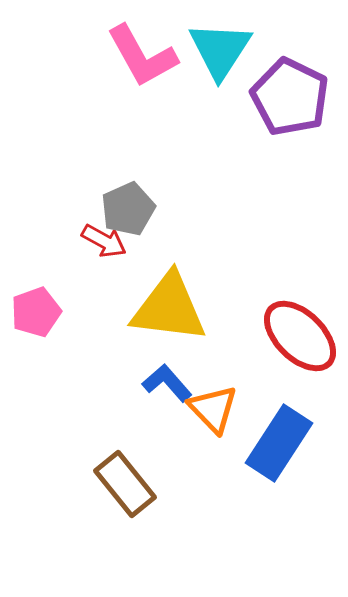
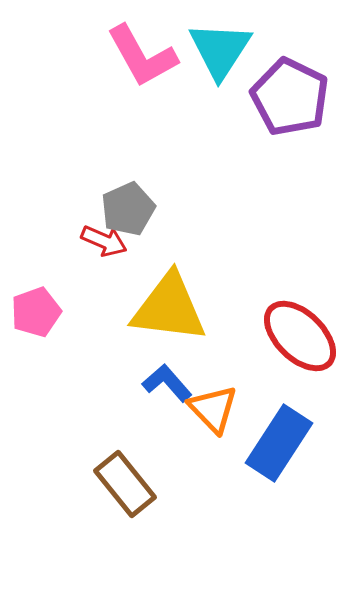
red arrow: rotated 6 degrees counterclockwise
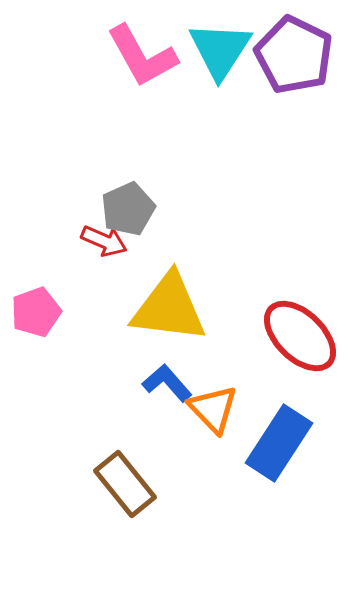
purple pentagon: moved 4 px right, 42 px up
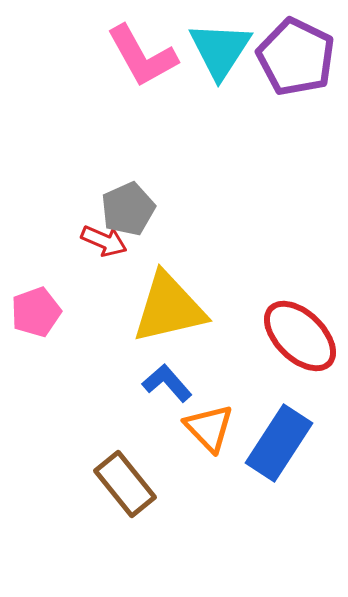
purple pentagon: moved 2 px right, 2 px down
yellow triangle: rotated 20 degrees counterclockwise
orange triangle: moved 4 px left, 19 px down
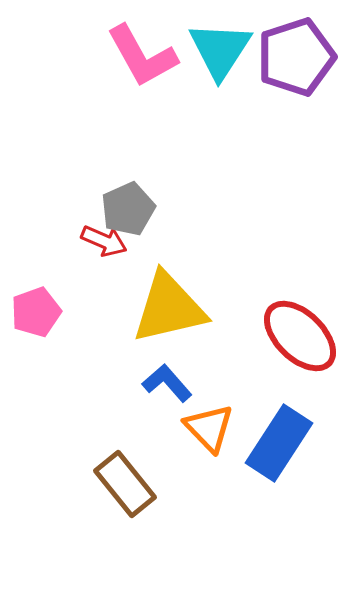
purple pentagon: rotated 28 degrees clockwise
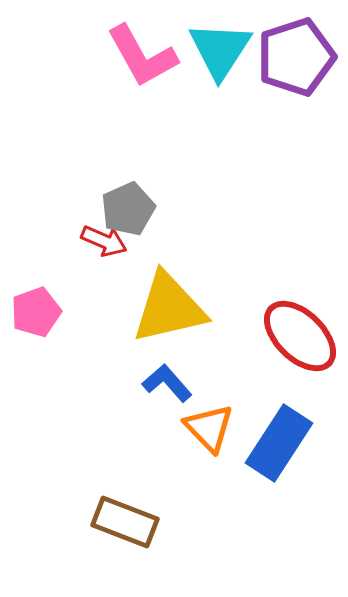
brown rectangle: moved 38 px down; rotated 30 degrees counterclockwise
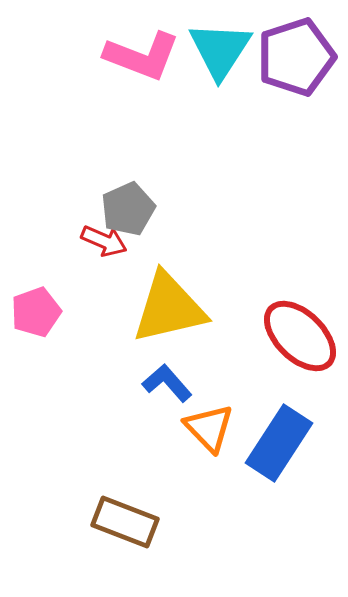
pink L-shape: rotated 40 degrees counterclockwise
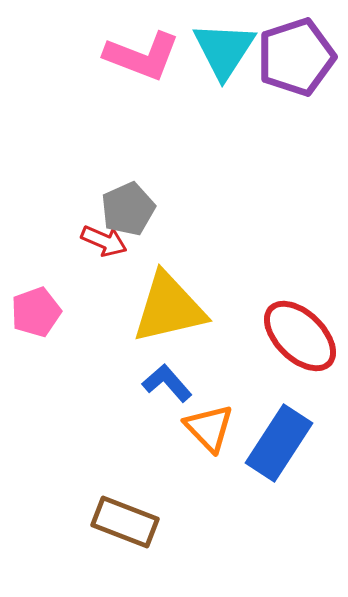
cyan triangle: moved 4 px right
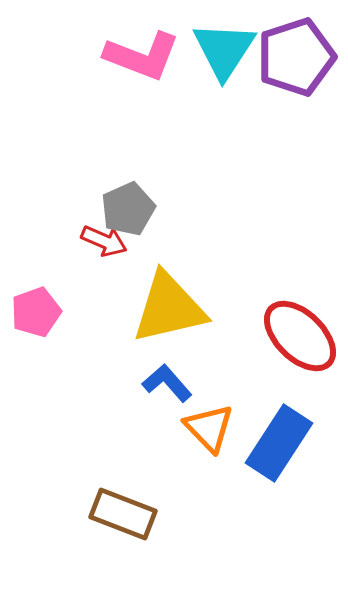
brown rectangle: moved 2 px left, 8 px up
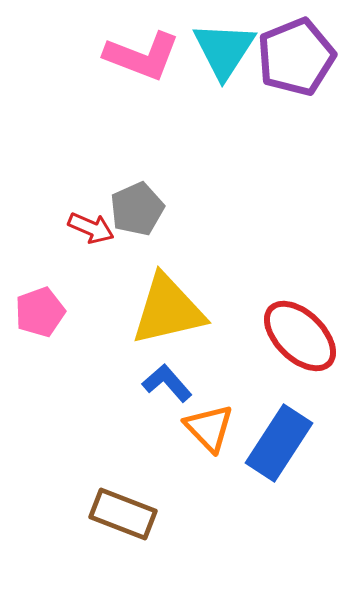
purple pentagon: rotated 4 degrees counterclockwise
gray pentagon: moved 9 px right
red arrow: moved 13 px left, 13 px up
yellow triangle: moved 1 px left, 2 px down
pink pentagon: moved 4 px right
